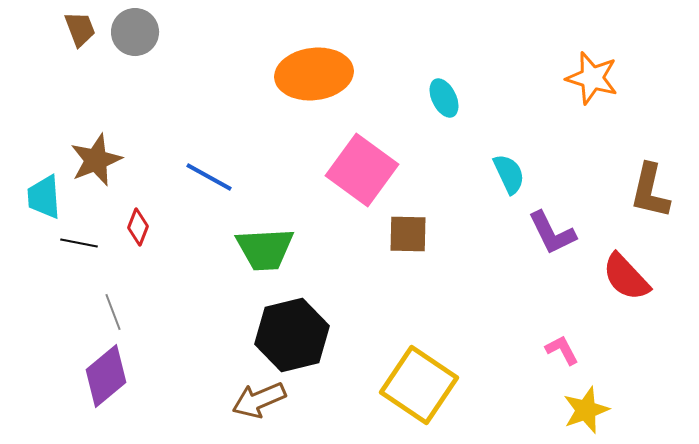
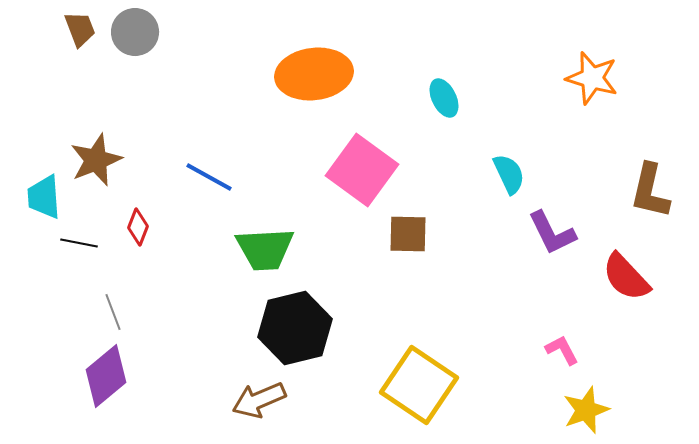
black hexagon: moved 3 px right, 7 px up
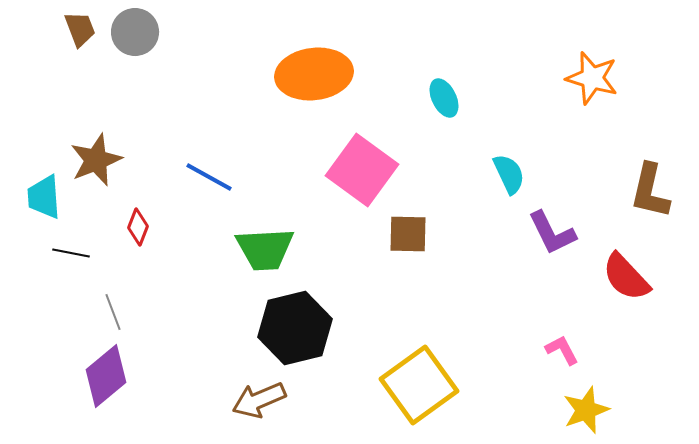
black line: moved 8 px left, 10 px down
yellow square: rotated 20 degrees clockwise
